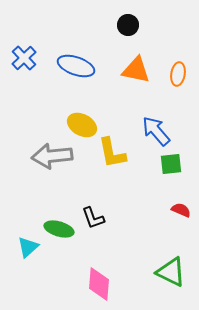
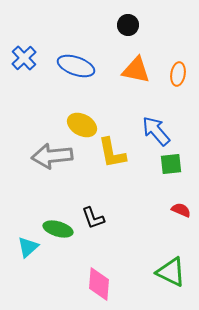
green ellipse: moved 1 px left
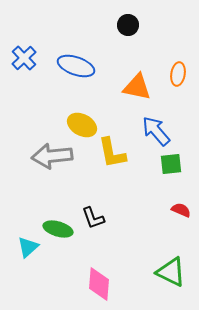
orange triangle: moved 1 px right, 17 px down
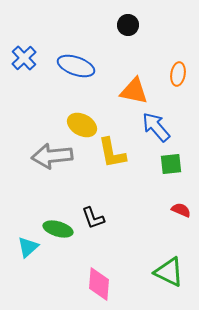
orange triangle: moved 3 px left, 4 px down
blue arrow: moved 4 px up
green triangle: moved 2 px left
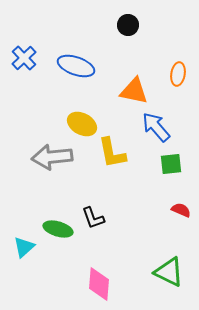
yellow ellipse: moved 1 px up
gray arrow: moved 1 px down
cyan triangle: moved 4 px left
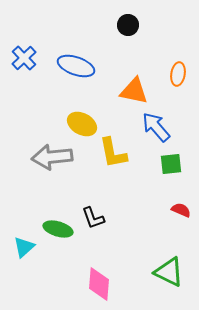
yellow L-shape: moved 1 px right
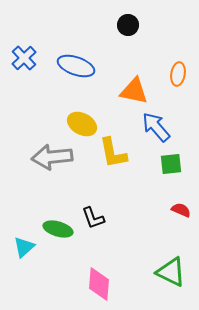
green triangle: moved 2 px right
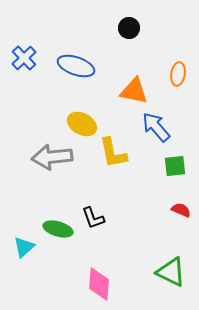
black circle: moved 1 px right, 3 px down
green square: moved 4 px right, 2 px down
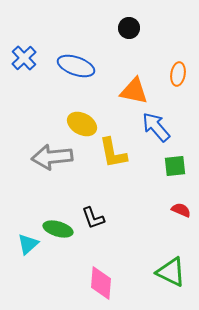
cyan triangle: moved 4 px right, 3 px up
pink diamond: moved 2 px right, 1 px up
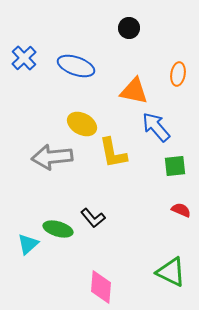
black L-shape: rotated 20 degrees counterclockwise
pink diamond: moved 4 px down
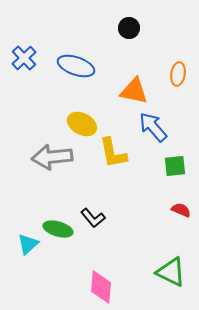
blue arrow: moved 3 px left
